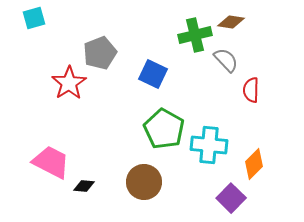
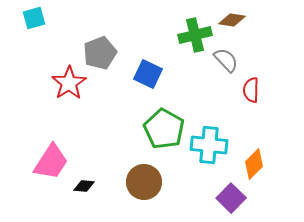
brown diamond: moved 1 px right, 2 px up
blue square: moved 5 px left
pink trapezoid: rotated 96 degrees clockwise
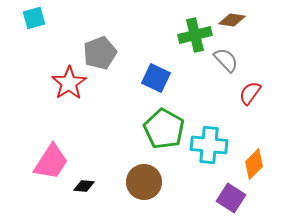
blue square: moved 8 px right, 4 px down
red semicircle: moved 1 px left, 3 px down; rotated 35 degrees clockwise
purple square: rotated 12 degrees counterclockwise
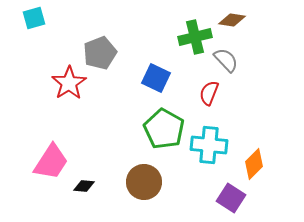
green cross: moved 2 px down
red semicircle: moved 41 px left; rotated 15 degrees counterclockwise
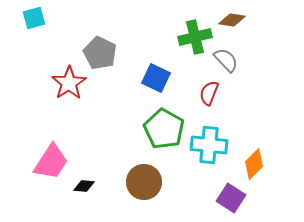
gray pentagon: rotated 24 degrees counterclockwise
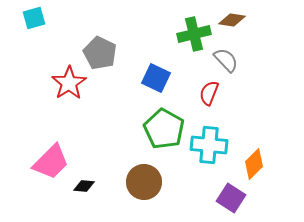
green cross: moved 1 px left, 3 px up
pink trapezoid: rotated 12 degrees clockwise
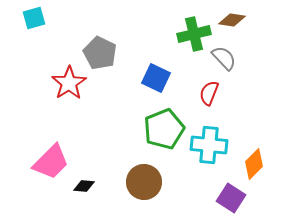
gray semicircle: moved 2 px left, 2 px up
green pentagon: rotated 21 degrees clockwise
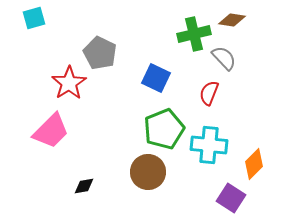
pink trapezoid: moved 31 px up
brown circle: moved 4 px right, 10 px up
black diamond: rotated 15 degrees counterclockwise
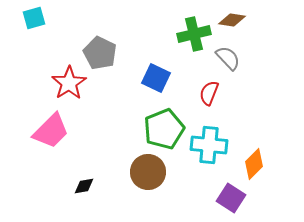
gray semicircle: moved 4 px right
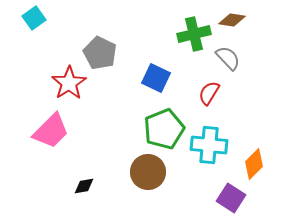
cyan square: rotated 20 degrees counterclockwise
red semicircle: rotated 10 degrees clockwise
